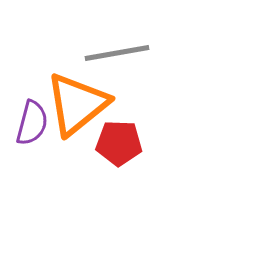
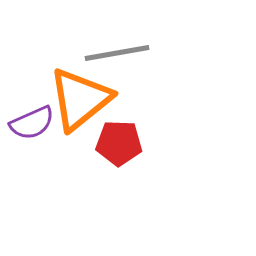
orange triangle: moved 3 px right, 5 px up
purple semicircle: rotated 51 degrees clockwise
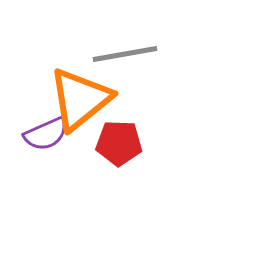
gray line: moved 8 px right, 1 px down
purple semicircle: moved 14 px right, 11 px down
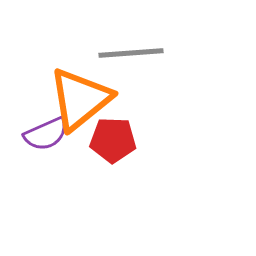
gray line: moved 6 px right, 1 px up; rotated 6 degrees clockwise
red pentagon: moved 6 px left, 3 px up
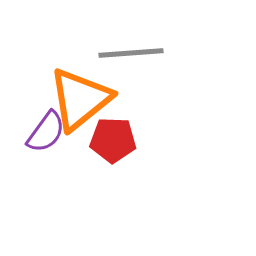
purple semicircle: moved 2 px up; rotated 30 degrees counterclockwise
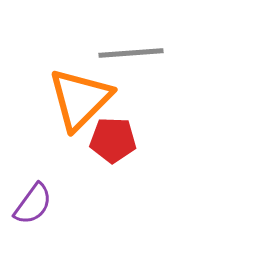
orange triangle: rotated 6 degrees counterclockwise
purple semicircle: moved 13 px left, 72 px down
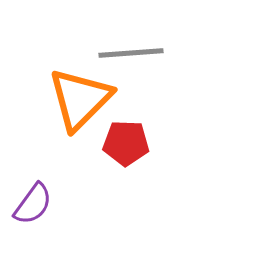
red pentagon: moved 13 px right, 3 px down
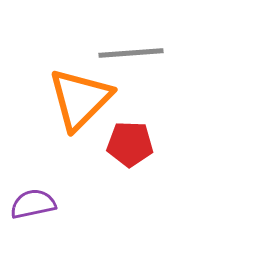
red pentagon: moved 4 px right, 1 px down
purple semicircle: rotated 138 degrees counterclockwise
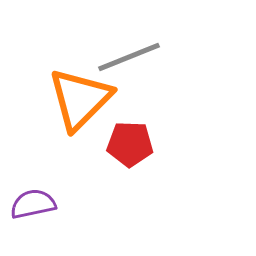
gray line: moved 2 px left, 4 px down; rotated 18 degrees counterclockwise
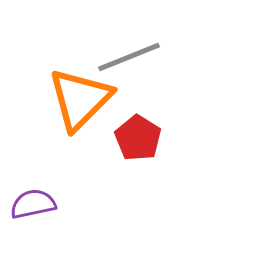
red pentagon: moved 8 px right, 6 px up; rotated 30 degrees clockwise
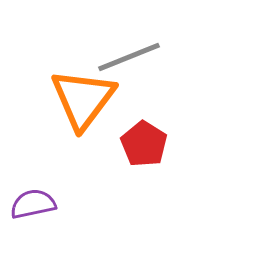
orange triangle: moved 3 px right; rotated 8 degrees counterclockwise
red pentagon: moved 6 px right, 6 px down
